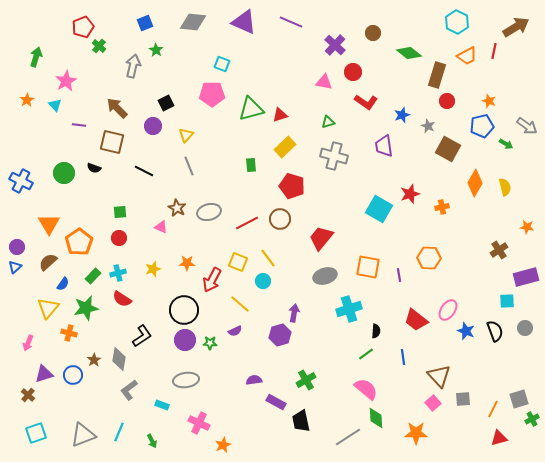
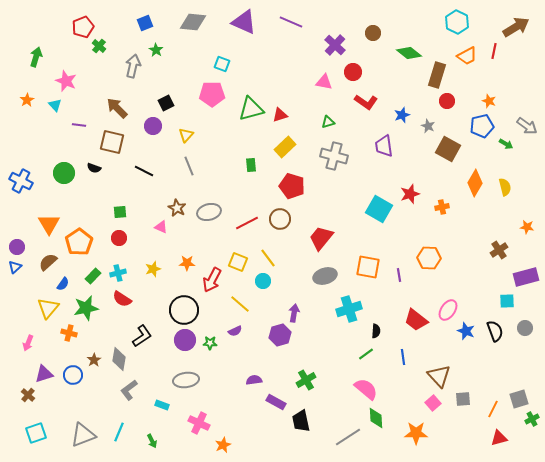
pink star at (66, 81): rotated 20 degrees counterclockwise
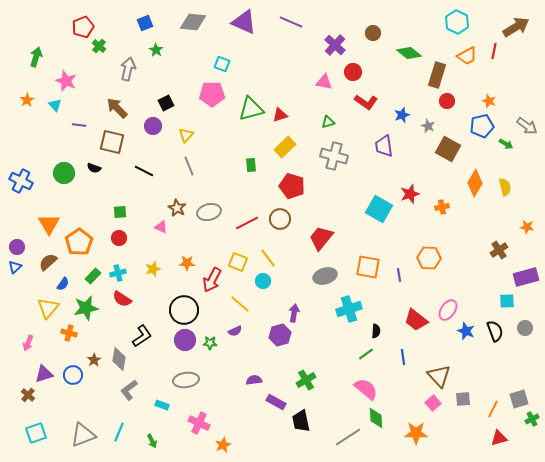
gray arrow at (133, 66): moved 5 px left, 3 px down
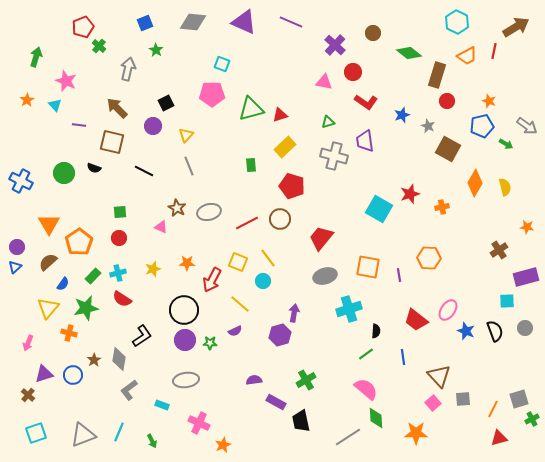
purple trapezoid at (384, 146): moved 19 px left, 5 px up
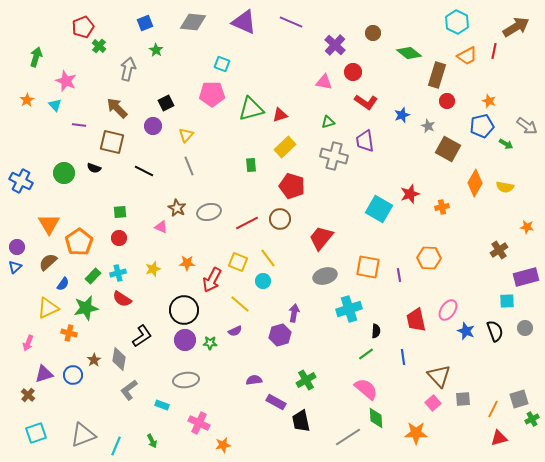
yellow semicircle at (505, 187): rotated 114 degrees clockwise
yellow triangle at (48, 308): rotated 25 degrees clockwise
red trapezoid at (416, 320): rotated 40 degrees clockwise
cyan line at (119, 432): moved 3 px left, 14 px down
orange star at (223, 445): rotated 14 degrees clockwise
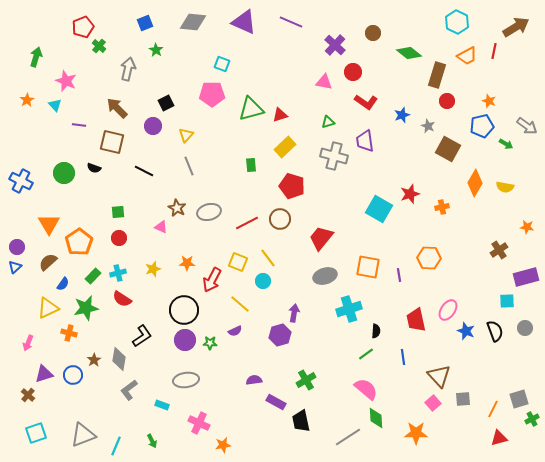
green square at (120, 212): moved 2 px left
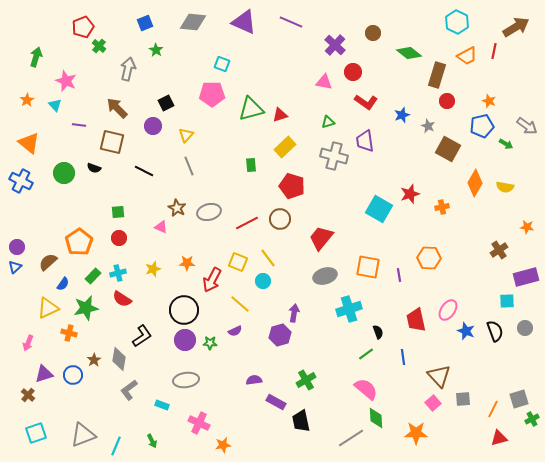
orange triangle at (49, 224): moved 20 px left, 81 px up; rotated 20 degrees counterclockwise
black semicircle at (376, 331): moved 2 px right, 1 px down; rotated 24 degrees counterclockwise
gray line at (348, 437): moved 3 px right, 1 px down
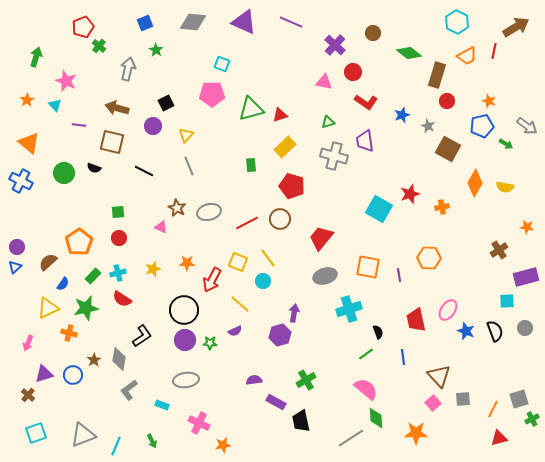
brown arrow at (117, 108): rotated 30 degrees counterclockwise
